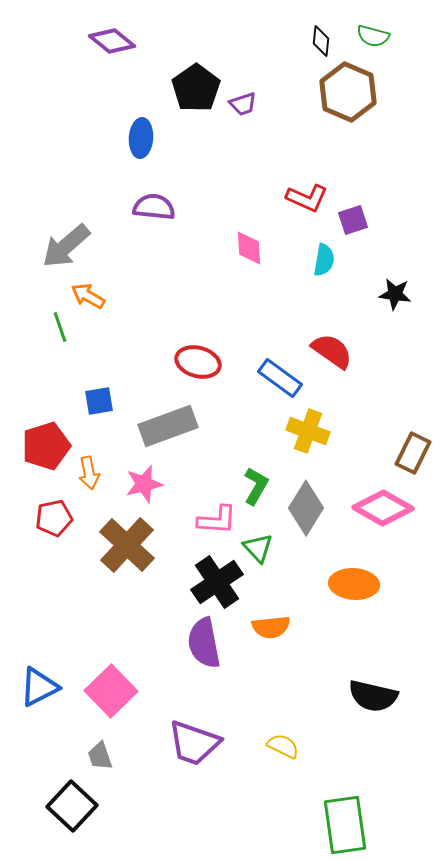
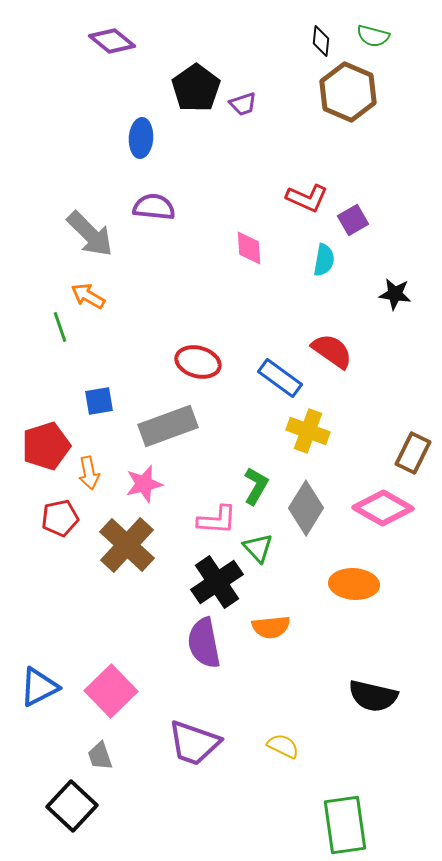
purple square at (353, 220): rotated 12 degrees counterclockwise
gray arrow at (66, 246): moved 24 px right, 12 px up; rotated 94 degrees counterclockwise
red pentagon at (54, 518): moved 6 px right
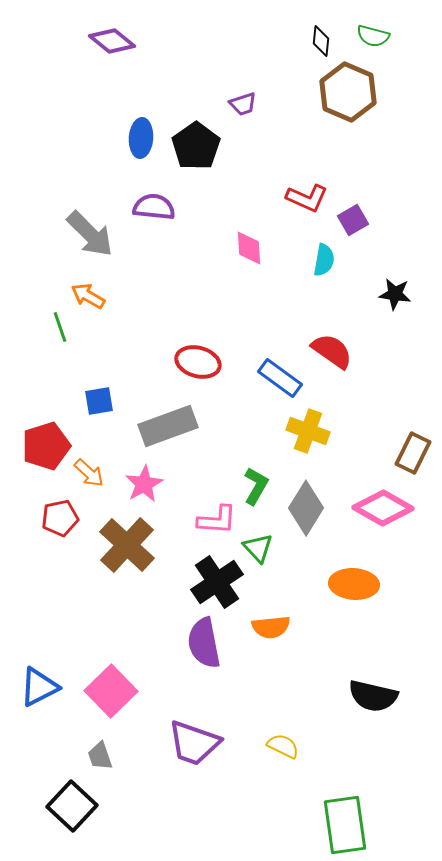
black pentagon at (196, 88): moved 58 px down
orange arrow at (89, 473): rotated 36 degrees counterclockwise
pink star at (144, 484): rotated 15 degrees counterclockwise
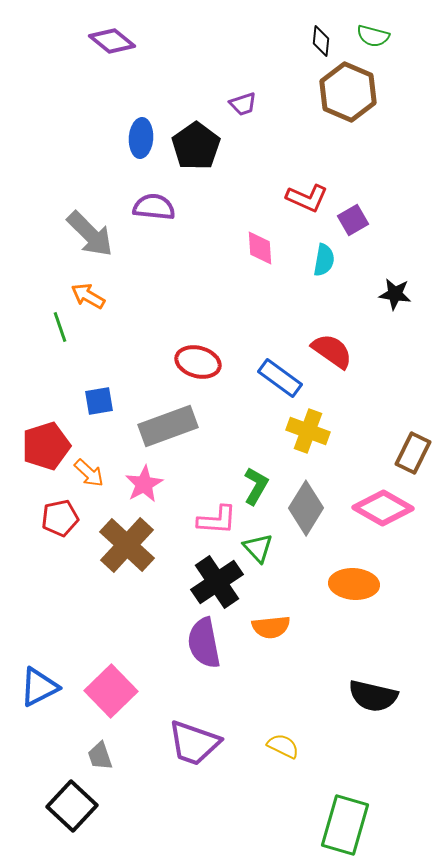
pink diamond at (249, 248): moved 11 px right
green rectangle at (345, 825): rotated 24 degrees clockwise
